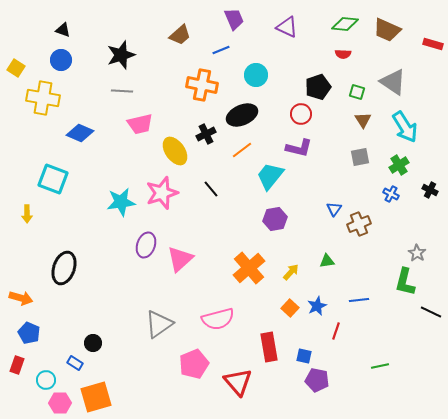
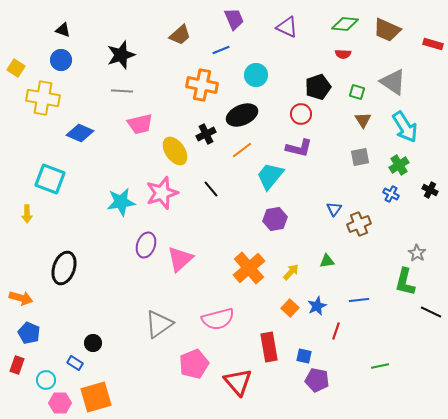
cyan square at (53, 179): moved 3 px left
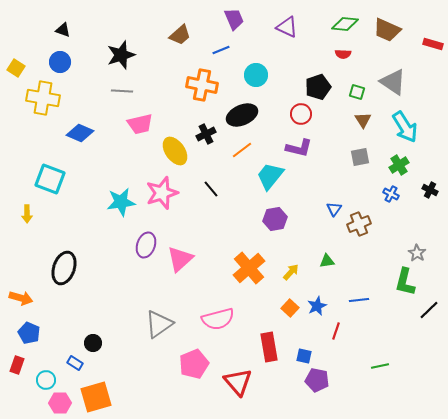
blue circle at (61, 60): moved 1 px left, 2 px down
black line at (431, 312): moved 2 px left, 2 px up; rotated 70 degrees counterclockwise
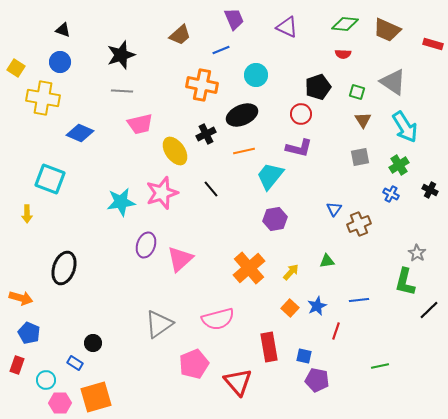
orange line at (242, 150): moved 2 px right, 1 px down; rotated 25 degrees clockwise
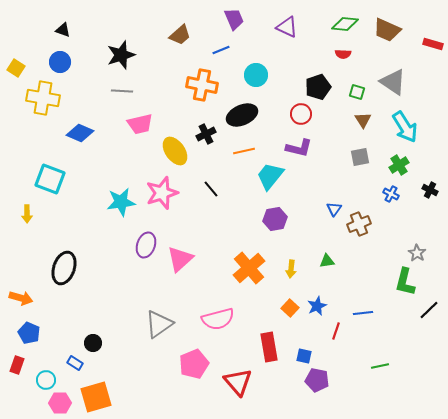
yellow arrow at (291, 272): moved 3 px up; rotated 144 degrees clockwise
blue line at (359, 300): moved 4 px right, 13 px down
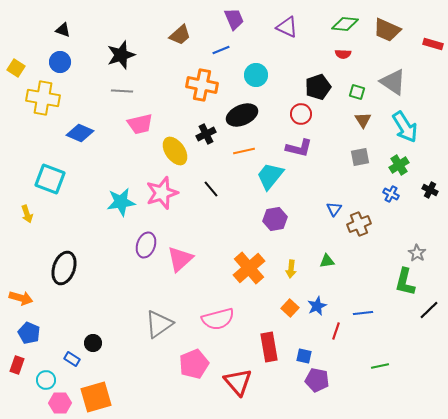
yellow arrow at (27, 214): rotated 18 degrees counterclockwise
blue rectangle at (75, 363): moved 3 px left, 4 px up
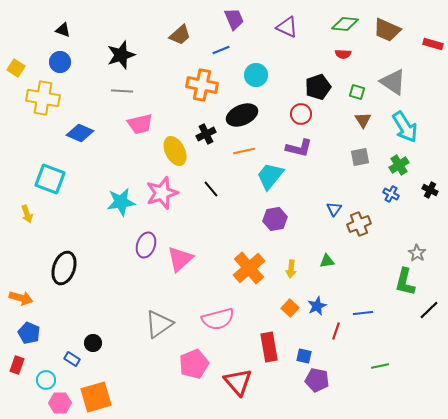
yellow ellipse at (175, 151): rotated 8 degrees clockwise
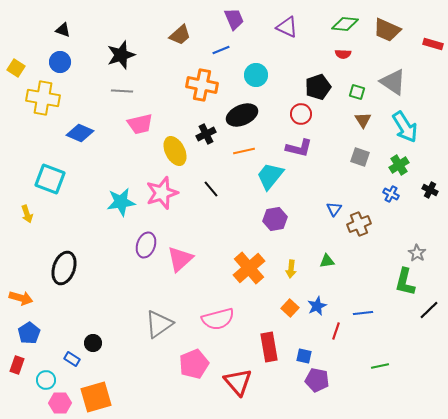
gray square at (360, 157): rotated 30 degrees clockwise
blue pentagon at (29, 333): rotated 15 degrees clockwise
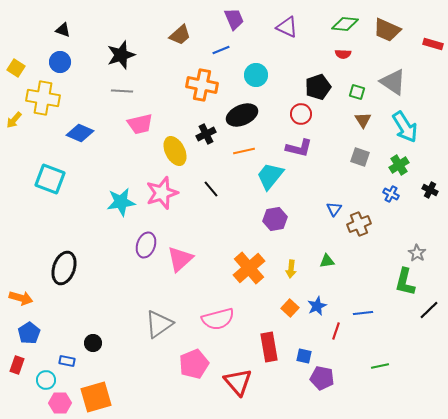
yellow arrow at (27, 214): moved 13 px left, 94 px up; rotated 60 degrees clockwise
blue rectangle at (72, 359): moved 5 px left, 2 px down; rotated 21 degrees counterclockwise
purple pentagon at (317, 380): moved 5 px right, 2 px up
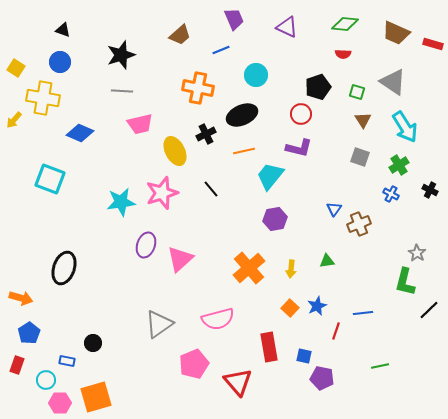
brown trapezoid at (387, 30): moved 9 px right, 3 px down
orange cross at (202, 85): moved 4 px left, 3 px down
